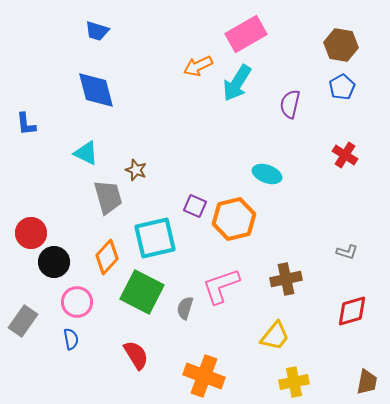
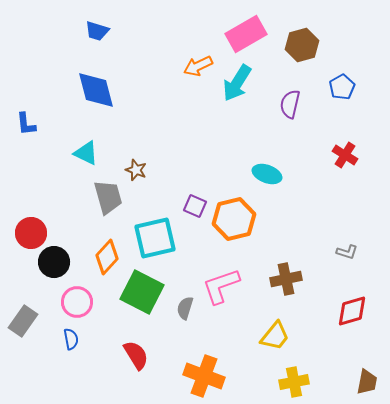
brown hexagon: moved 39 px left; rotated 24 degrees counterclockwise
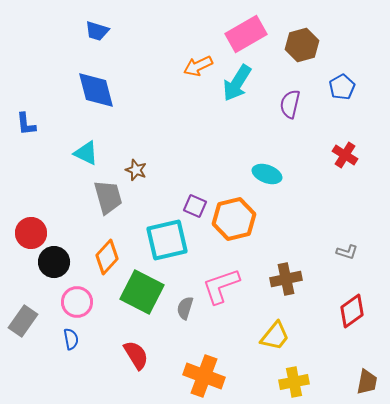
cyan square: moved 12 px right, 2 px down
red diamond: rotated 20 degrees counterclockwise
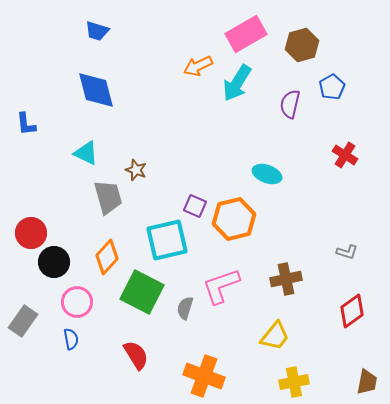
blue pentagon: moved 10 px left
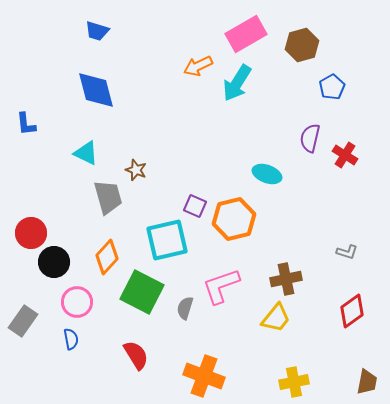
purple semicircle: moved 20 px right, 34 px down
yellow trapezoid: moved 1 px right, 18 px up
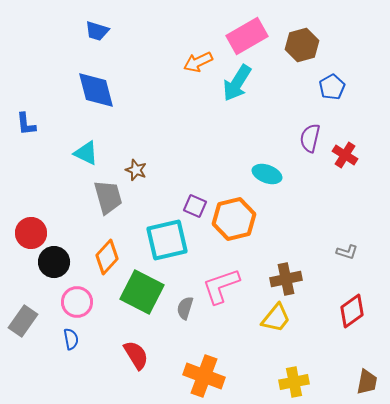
pink rectangle: moved 1 px right, 2 px down
orange arrow: moved 4 px up
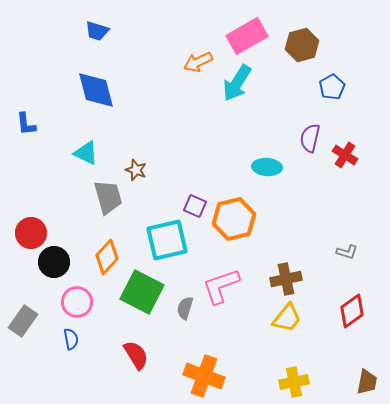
cyan ellipse: moved 7 px up; rotated 16 degrees counterclockwise
yellow trapezoid: moved 11 px right
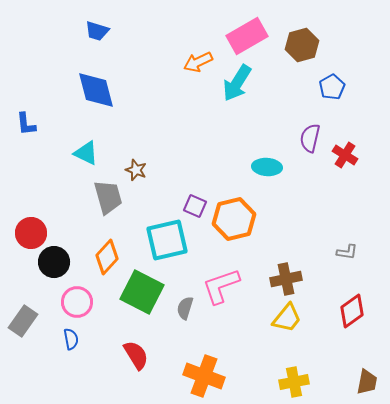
gray L-shape: rotated 10 degrees counterclockwise
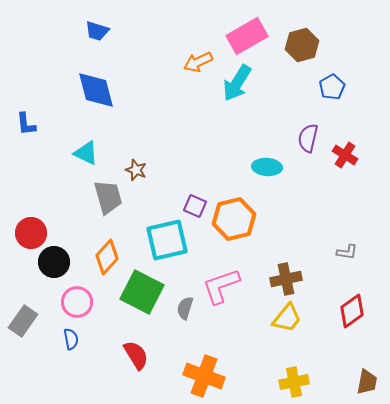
purple semicircle: moved 2 px left
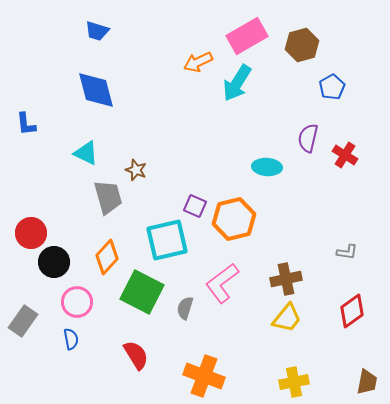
pink L-shape: moved 1 px right, 3 px up; rotated 18 degrees counterclockwise
